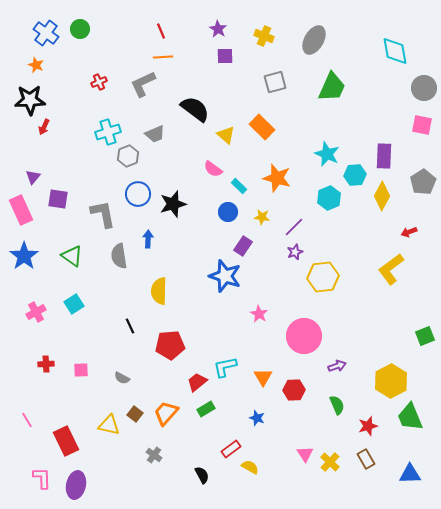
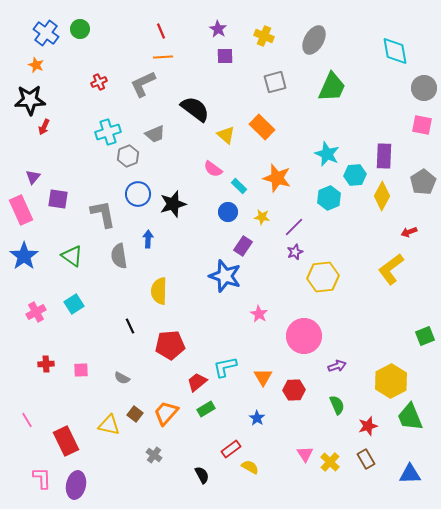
blue star at (257, 418): rotated 14 degrees clockwise
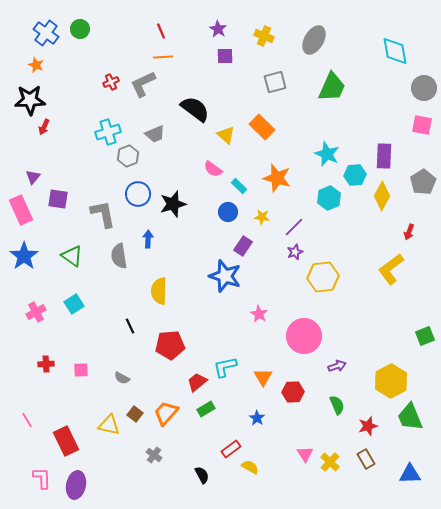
red cross at (99, 82): moved 12 px right
red arrow at (409, 232): rotated 49 degrees counterclockwise
red hexagon at (294, 390): moved 1 px left, 2 px down
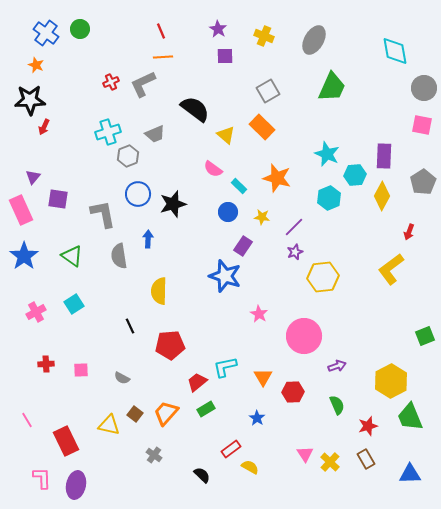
gray square at (275, 82): moved 7 px left, 9 px down; rotated 15 degrees counterclockwise
black semicircle at (202, 475): rotated 18 degrees counterclockwise
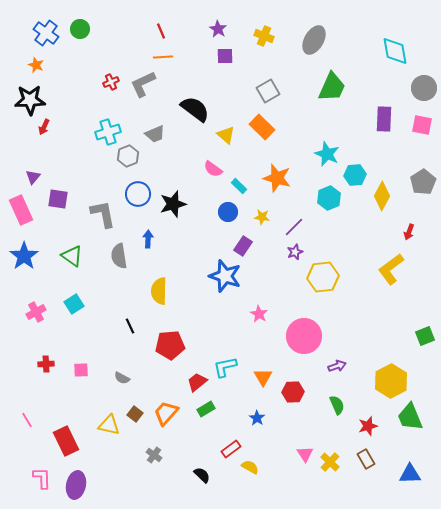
purple rectangle at (384, 156): moved 37 px up
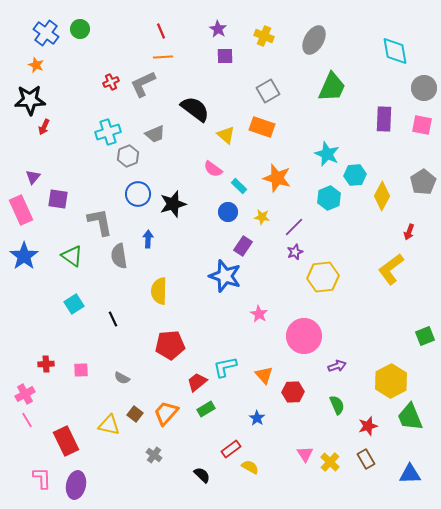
orange rectangle at (262, 127): rotated 25 degrees counterclockwise
gray L-shape at (103, 214): moved 3 px left, 8 px down
pink cross at (36, 312): moved 11 px left, 82 px down
black line at (130, 326): moved 17 px left, 7 px up
orange triangle at (263, 377): moved 1 px right, 2 px up; rotated 12 degrees counterclockwise
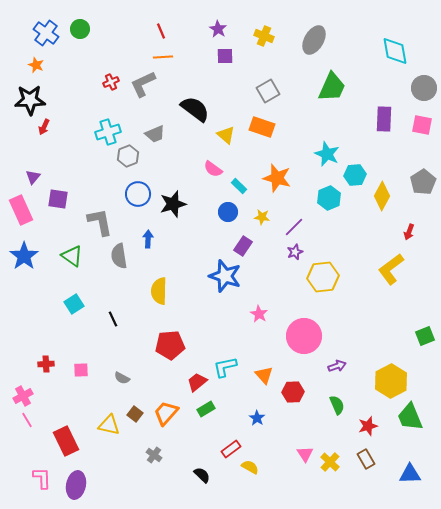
pink cross at (25, 394): moved 2 px left, 2 px down
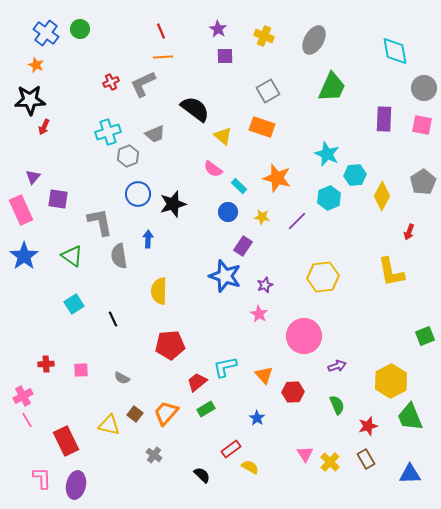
yellow triangle at (226, 135): moved 3 px left, 1 px down
purple line at (294, 227): moved 3 px right, 6 px up
purple star at (295, 252): moved 30 px left, 33 px down
yellow L-shape at (391, 269): moved 3 px down; rotated 64 degrees counterclockwise
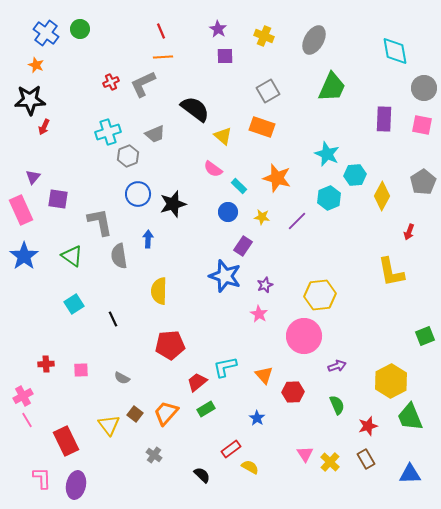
yellow hexagon at (323, 277): moved 3 px left, 18 px down
yellow triangle at (109, 425): rotated 40 degrees clockwise
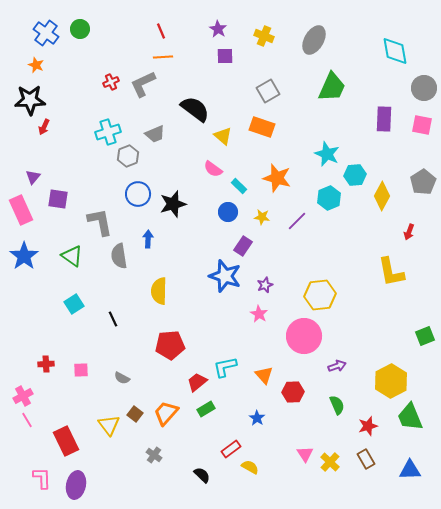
blue triangle at (410, 474): moved 4 px up
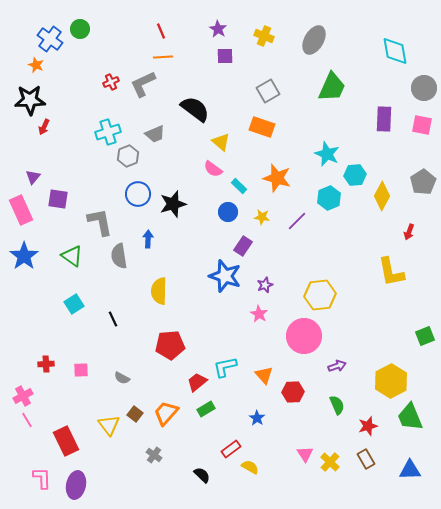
blue cross at (46, 33): moved 4 px right, 6 px down
yellow triangle at (223, 136): moved 2 px left, 6 px down
